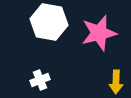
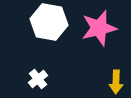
pink star: moved 5 px up
white cross: moved 2 px left, 1 px up; rotated 18 degrees counterclockwise
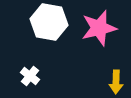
white cross: moved 8 px left, 3 px up; rotated 12 degrees counterclockwise
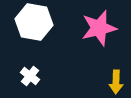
white hexagon: moved 15 px left
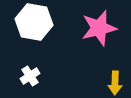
white cross: rotated 18 degrees clockwise
yellow arrow: moved 1 px left, 1 px down
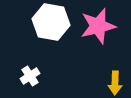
white hexagon: moved 17 px right
pink star: moved 1 px left, 2 px up
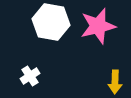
yellow arrow: moved 1 px up
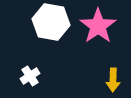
pink star: rotated 21 degrees counterclockwise
yellow arrow: moved 2 px left, 2 px up
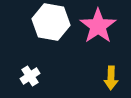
yellow arrow: moved 2 px left, 2 px up
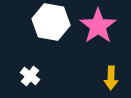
white cross: rotated 18 degrees counterclockwise
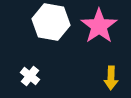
pink star: moved 1 px right
